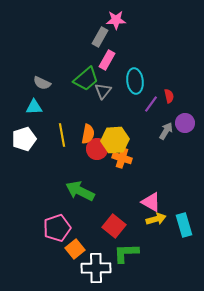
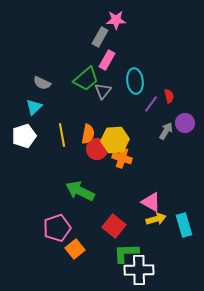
cyan triangle: rotated 42 degrees counterclockwise
white pentagon: moved 3 px up
white cross: moved 43 px right, 2 px down
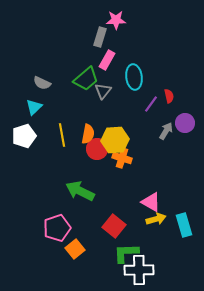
gray rectangle: rotated 12 degrees counterclockwise
cyan ellipse: moved 1 px left, 4 px up
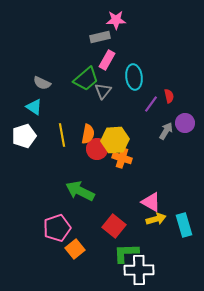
gray rectangle: rotated 60 degrees clockwise
cyan triangle: rotated 42 degrees counterclockwise
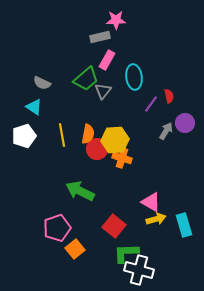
white cross: rotated 16 degrees clockwise
